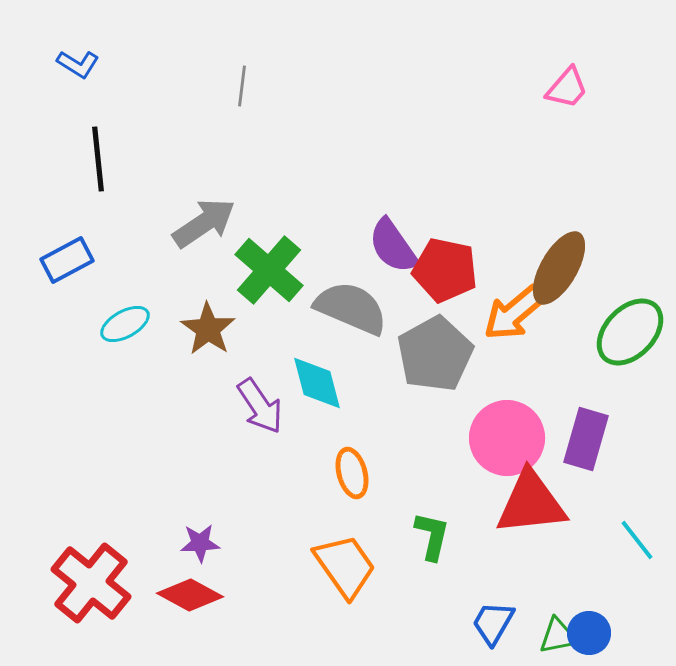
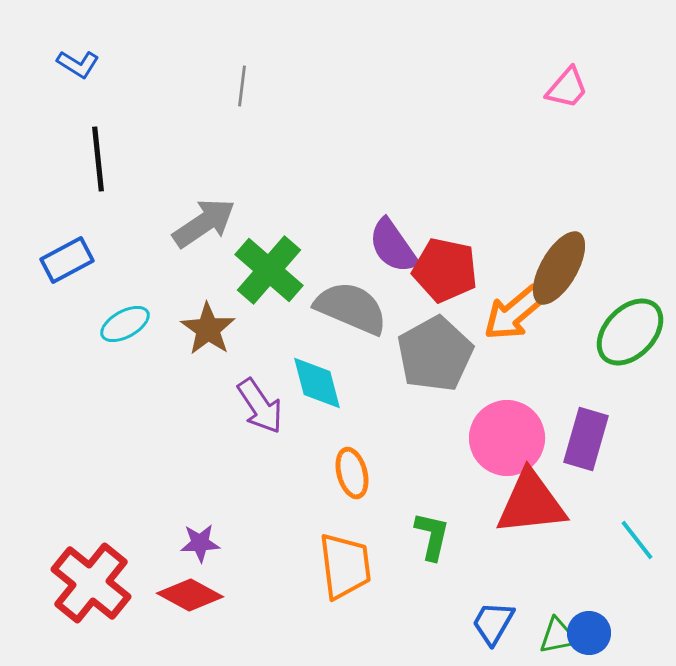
orange trapezoid: rotated 28 degrees clockwise
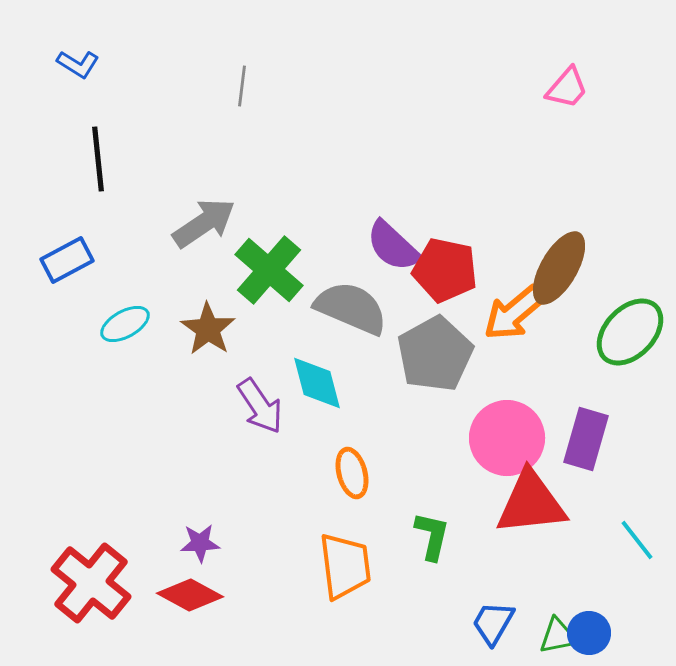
purple semicircle: rotated 12 degrees counterclockwise
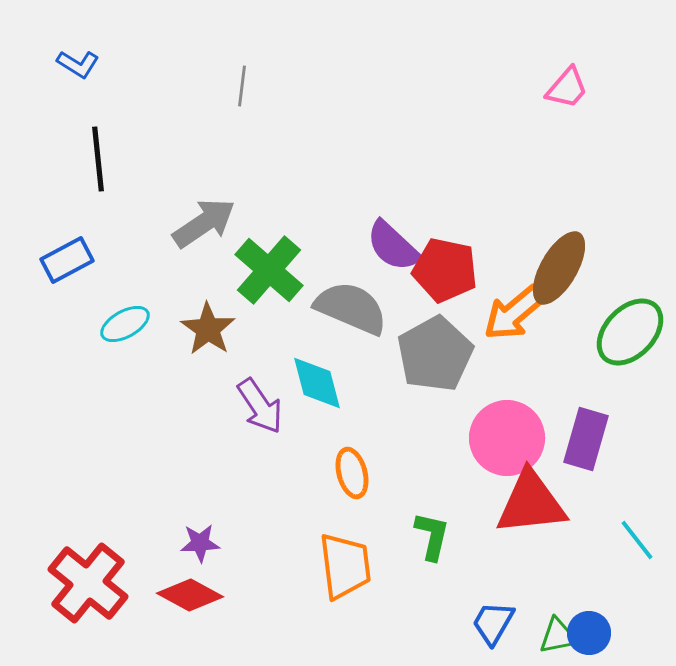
red cross: moved 3 px left
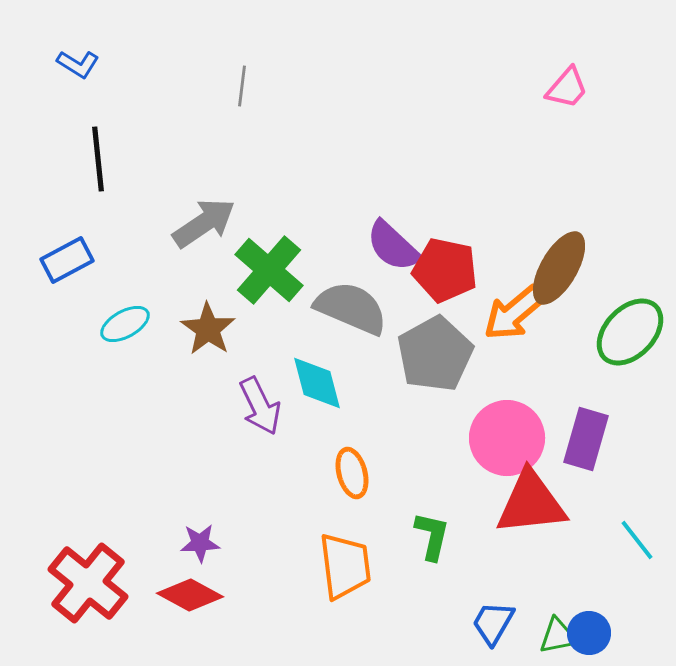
purple arrow: rotated 8 degrees clockwise
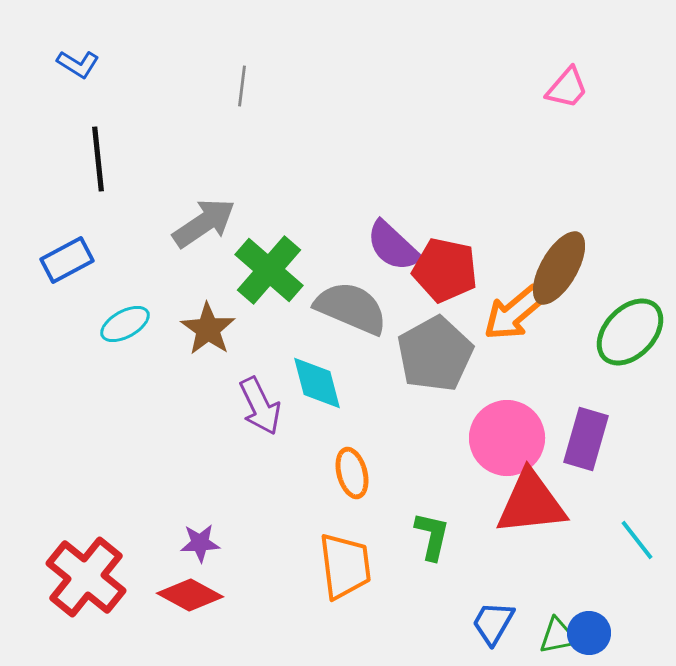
red cross: moved 2 px left, 6 px up
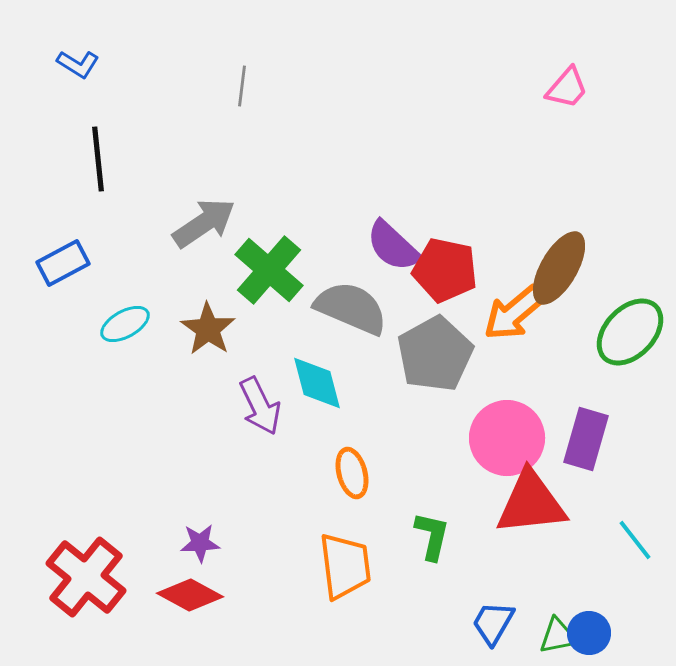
blue rectangle: moved 4 px left, 3 px down
cyan line: moved 2 px left
